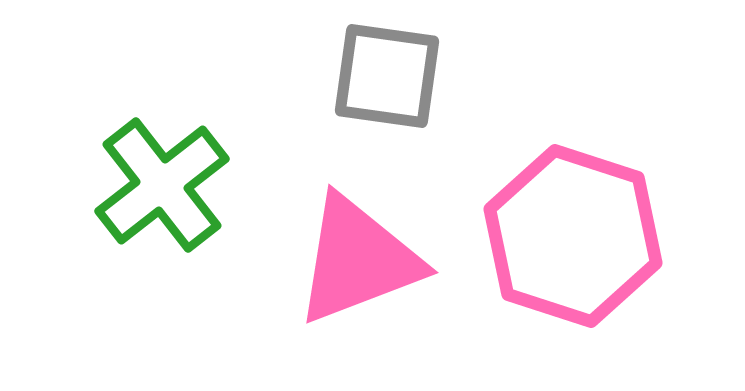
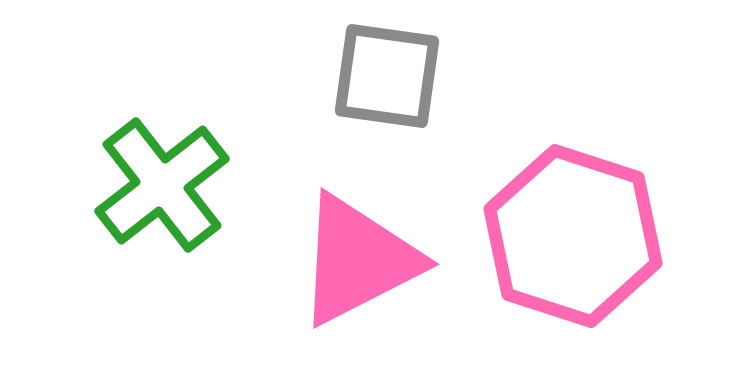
pink triangle: rotated 6 degrees counterclockwise
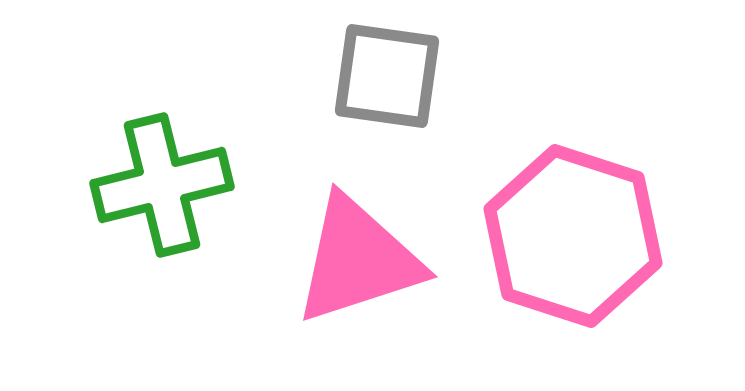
green cross: rotated 24 degrees clockwise
pink triangle: rotated 9 degrees clockwise
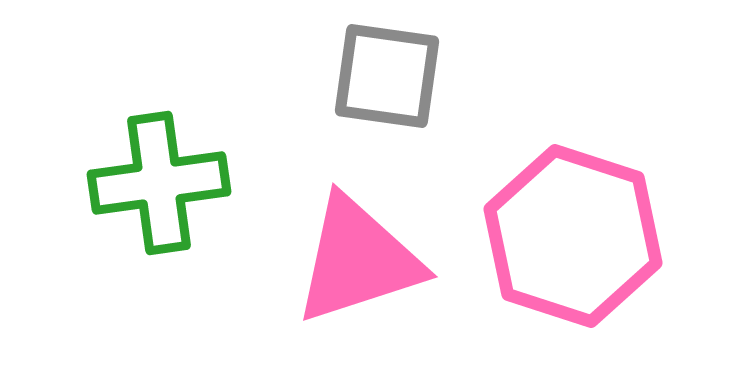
green cross: moved 3 px left, 2 px up; rotated 6 degrees clockwise
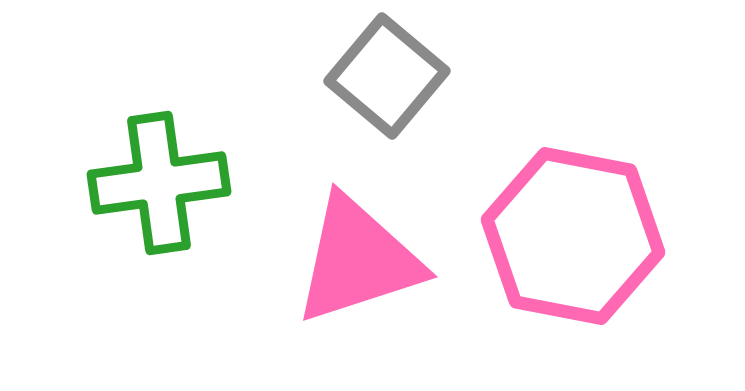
gray square: rotated 32 degrees clockwise
pink hexagon: rotated 7 degrees counterclockwise
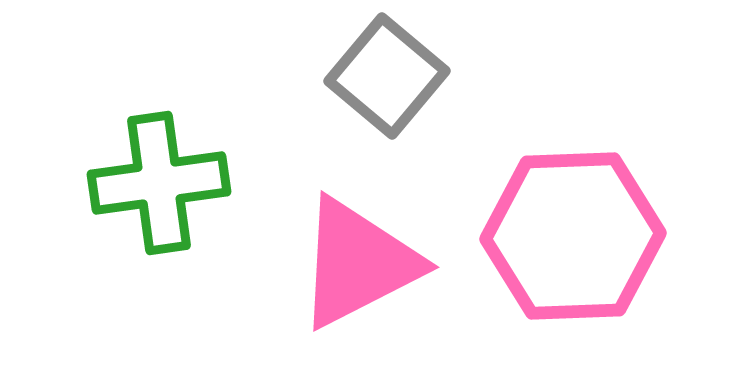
pink hexagon: rotated 13 degrees counterclockwise
pink triangle: moved 3 px down; rotated 9 degrees counterclockwise
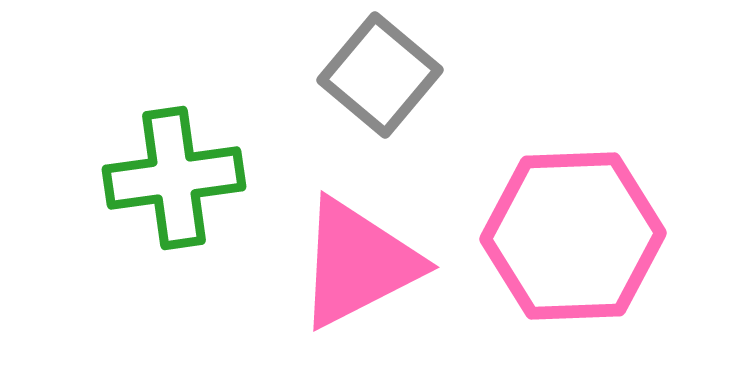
gray square: moved 7 px left, 1 px up
green cross: moved 15 px right, 5 px up
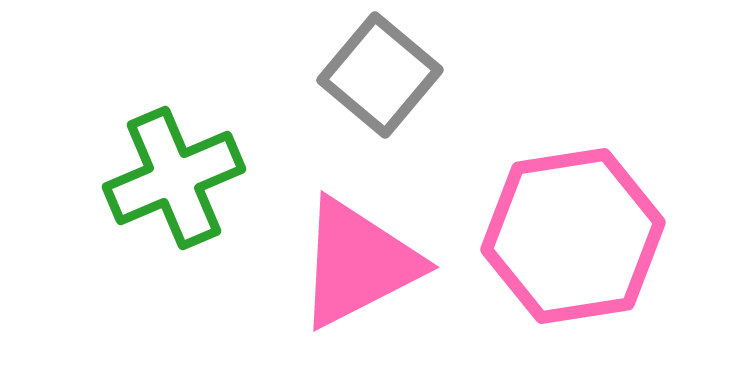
green cross: rotated 15 degrees counterclockwise
pink hexagon: rotated 7 degrees counterclockwise
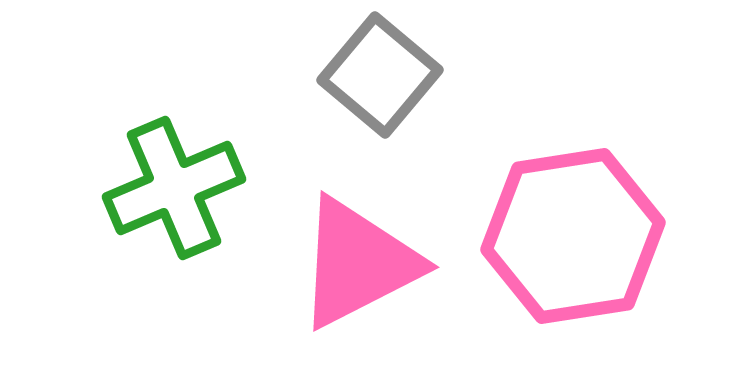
green cross: moved 10 px down
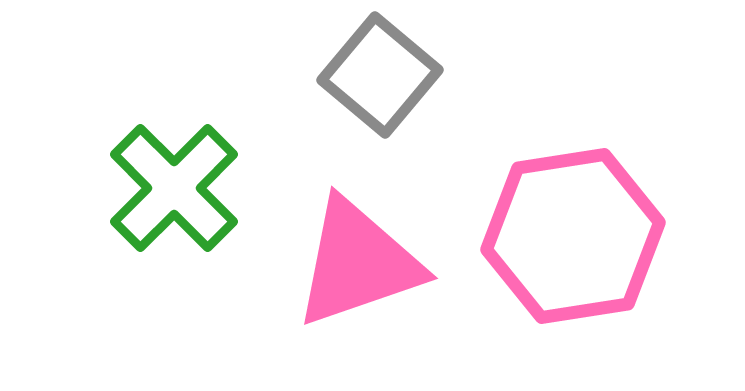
green cross: rotated 22 degrees counterclockwise
pink triangle: rotated 8 degrees clockwise
